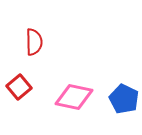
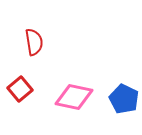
red semicircle: rotated 8 degrees counterclockwise
red square: moved 1 px right, 2 px down
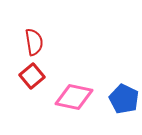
red square: moved 12 px right, 13 px up
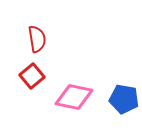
red semicircle: moved 3 px right, 3 px up
blue pentagon: rotated 16 degrees counterclockwise
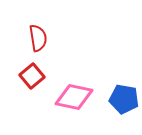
red semicircle: moved 1 px right, 1 px up
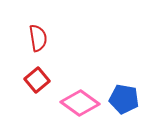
red square: moved 5 px right, 4 px down
pink diamond: moved 6 px right, 6 px down; rotated 24 degrees clockwise
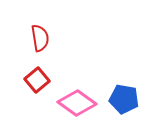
red semicircle: moved 2 px right
pink diamond: moved 3 px left
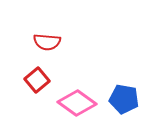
red semicircle: moved 7 px right, 4 px down; rotated 104 degrees clockwise
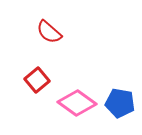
red semicircle: moved 2 px right, 10 px up; rotated 36 degrees clockwise
blue pentagon: moved 4 px left, 4 px down
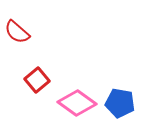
red semicircle: moved 32 px left
